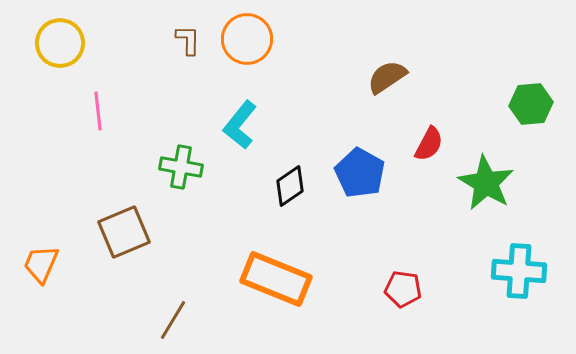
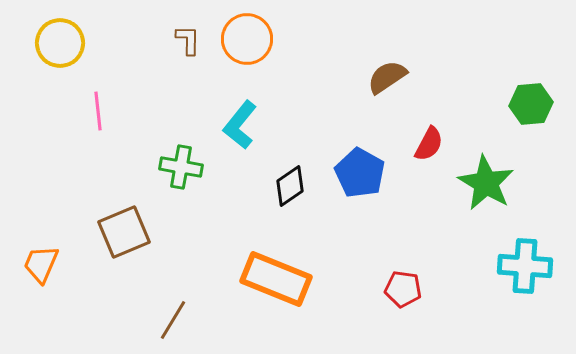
cyan cross: moved 6 px right, 5 px up
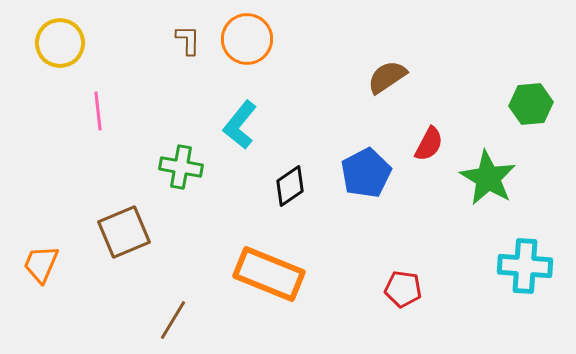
blue pentagon: moved 6 px right; rotated 15 degrees clockwise
green star: moved 2 px right, 5 px up
orange rectangle: moved 7 px left, 5 px up
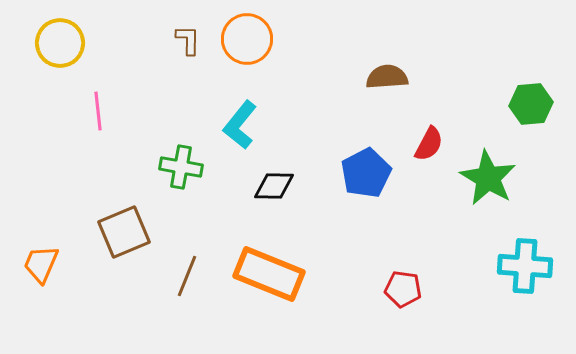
brown semicircle: rotated 30 degrees clockwise
black diamond: moved 16 px left; rotated 36 degrees clockwise
brown line: moved 14 px right, 44 px up; rotated 9 degrees counterclockwise
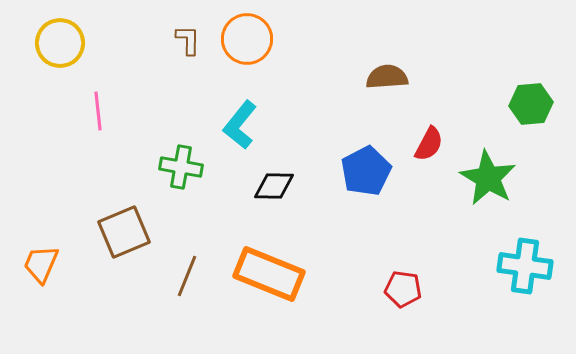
blue pentagon: moved 2 px up
cyan cross: rotated 4 degrees clockwise
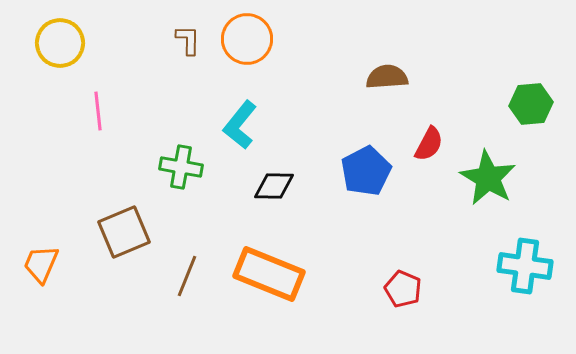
red pentagon: rotated 15 degrees clockwise
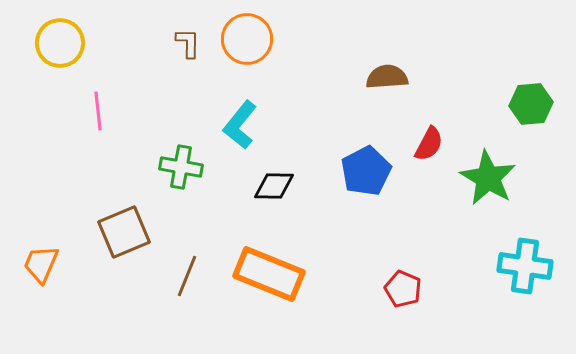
brown L-shape: moved 3 px down
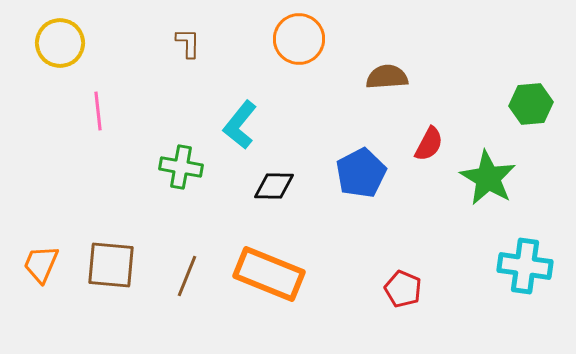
orange circle: moved 52 px right
blue pentagon: moved 5 px left, 2 px down
brown square: moved 13 px left, 33 px down; rotated 28 degrees clockwise
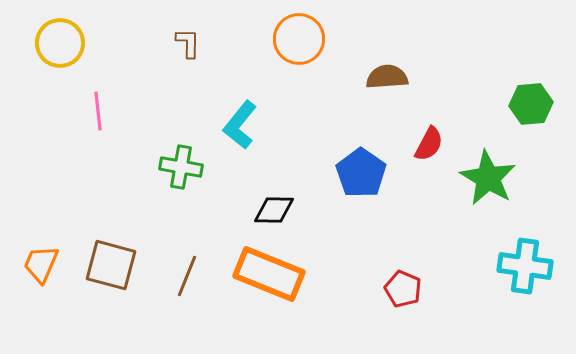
blue pentagon: rotated 9 degrees counterclockwise
black diamond: moved 24 px down
brown square: rotated 10 degrees clockwise
